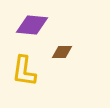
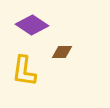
purple diamond: rotated 28 degrees clockwise
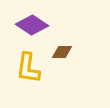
yellow L-shape: moved 4 px right, 3 px up
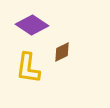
brown diamond: rotated 25 degrees counterclockwise
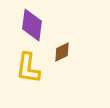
purple diamond: rotated 64 degrees clockwise
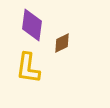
brown diamond: moved 9 px up
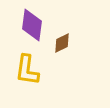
yellow L-shape: moved 1 px left, 2 px down
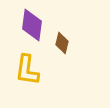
brown diamond: rotated 50 degrees counterclockwise
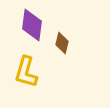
yellow L-shape: moved 1 px left, 2 px down; rotated 8 degrees clockwise
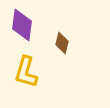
purple diamond: moved 10 px left
